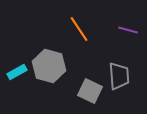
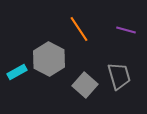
purple line: moved 2 px left
gray hexagon: moved 7 px up; rotated 12 degrees clockwise
gray trapezoid: rotated 12 degrees counterclockwise
gray square: moved 5 px left, 6 px up; rotated 15 degrees clockwise
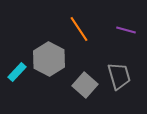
cyan rectangle: rotated 18 degrees counterclockwise
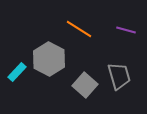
orange line: rotated 24 degrees counterclockwise
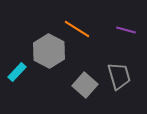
orange line: moved 2 px left
gray hexagon: moved 8 px up
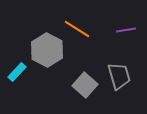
purple line: rotated 24 degrees counterclockwise
gray hexagon: moved 2 px left, 1 px up
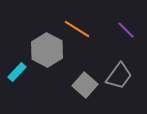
purple line: rotated 54 degrees clockwise
gray trapezoid: rotated 52 degrees clockwise
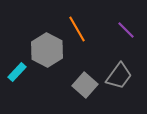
orange line: rotated 28 degrees clockwise
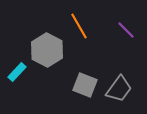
orange line: moved 2 px right, 3 px up
gray trapezoid: moved 13 px down
gray square: rotated 20 degrees counterclockwise
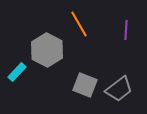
orange line: moved 2 px up
purple line: rotated 48 degrees clockwise
gray trapezoid: rotated 16 degrees clockwise
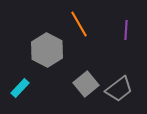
cyan rectangle: moved 3 px right, 16 px down
gray square: moved 1 px right, 1 px up; rotated 30 degrees clockwise
